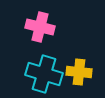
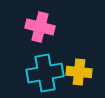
cyan cross: moved 1 px right, 1 px up; rotated 27 degrees counterclockwise
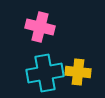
yellow cross: moved 1 px left
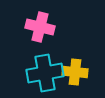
yellow cross: moved 3 px left
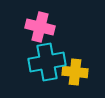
cyan cross: moved 2 px right, 11 px up
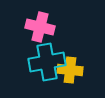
yellow cross: moved 5 px left, 2 px up
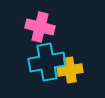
yellow cross: rotated 15 degrees counterclockwise
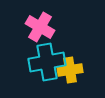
pink cross: rotated 16 degrees clockwise
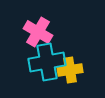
pink cross: moved 2 px left, 5 px down
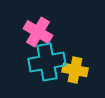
yellow cross: moved 5 px right; rotated 20 degrees clockwise
